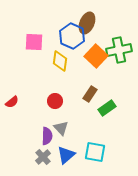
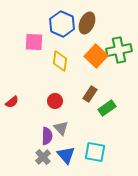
blue hexagon: moved 10 px left, 12 px up
blue triangle: rotated 30 degrees counterclockwise
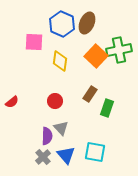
green rectangle: rotated 36 degrees counterclockwise
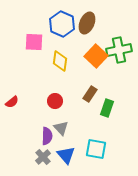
cyan square: moved 1 px right, 3 px up
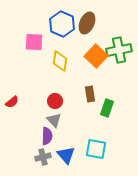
brown rectangle: rotated 42 degrees counterclockwise
gray triangle: moved 7 px left, 8 px up
gray cross: rotated 28 degrees clockwise
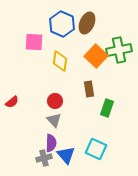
brown rectangle: moved 1 px left, 5 px up
purple semicircle: moved 4 px right, 7 px down
cyan square: rotated 15 degrees clockwise
gray cross: moved 1 px right, 1 px down
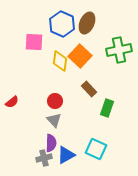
orange square: moved 16 px left
brown rectangle: rotated 35 degrees counterclockwise
blue triangle: rotated 42 degrees clockwise
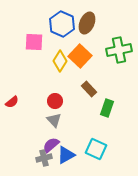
yellow diamond: rotated 25 degrees clockwise
purple semicircle: moved 2 px down; rotated 132 degrees counterclockwise
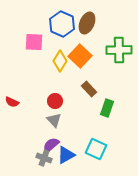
green cross: rotated 10 degrees clockwise
red semicircle: rotated 64 degrees clockwise
gray cross: rotated 35 degrees clockwise
